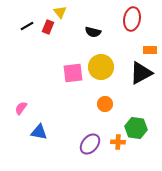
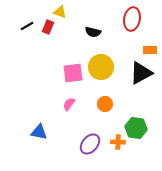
yellow triangle: rotated 32 degrees counterclockwise
pink semicircle: moved 48 px right, 4 px up
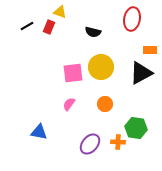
red rectangle: moved 1 px right
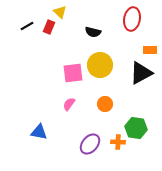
yellow triangle: rotated 24 degrees clockwise
yellow circle: moved 1 px left, 2 px up
